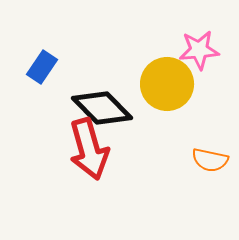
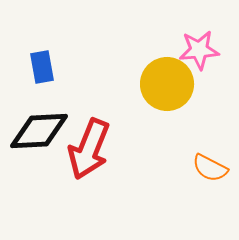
blue rectangle: rotated 44 degrees counterclockwise
black diamond: moved 63 px left, 23 px down; rotated 48 degrees counterclockwise
red arrow: rotated 38 degrees clockwise
orange semicircle: moved 8 px down; rotated 15 degrees clockwise
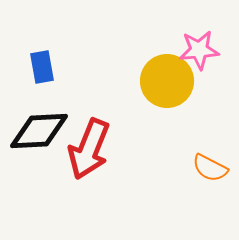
yellow circle: moved 3 px up
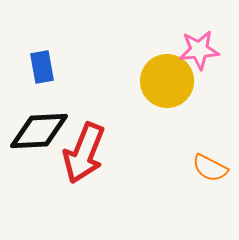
red arrow: moved 5 px left, 4 px down
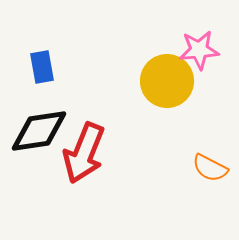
black diamond: rotated 6 degrees counterclockwise
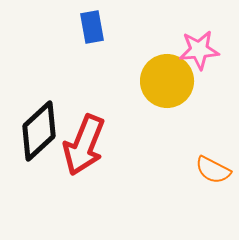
blue rectangle: moved 50 px right, 40 px up
black diamond: rotated 34 degrees counterclockwise
red arrow: moved 8 px up
orange semicircle: moved 3 px right, 2 px down
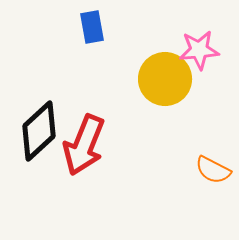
yellow circle: moved 2 px left, 2 px up
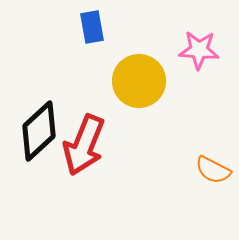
pink star: rotated 9 degrees clockwise
yellow circle: moved 26 px left, 2 px down
